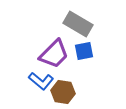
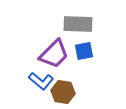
gray rectangle: rotated 28 degrees counterclockwise
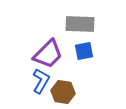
gray rectangle: moved 2 px right
purple trapezoid: moved 6 px left
blue L-shape: rotated 100 degrees counterclockwise
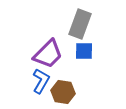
gray rectangle: rotated 72 degrees counterclockwise
blue square: rotated 12 degrees clockwise
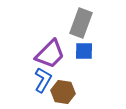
gray rectangle: moved 1 px right, 1 px up
purple trapezoid: moved 2 px right
blue L-shape: moved 2 px right, 1 px up
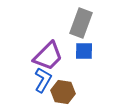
purple trapezoid: moved 2 px left, 2 px down
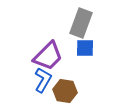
blue square: moved 1 px right, 3 px up
brown hexagon: moved 2 px right, 1 px up
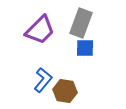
purple trapezoid: moved 8 px left, 26 px up
blue L-shape: rotated 10 degrees clockwise
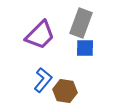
purple trapezoid: moved 5 px down
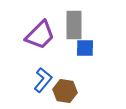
gray rectangle: moved 7 px left, 2 px down; rotated 20 degrees counterclockwise
